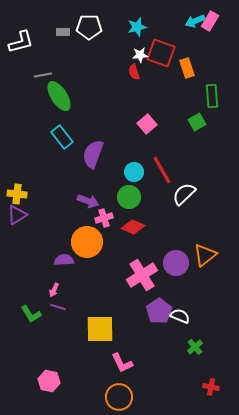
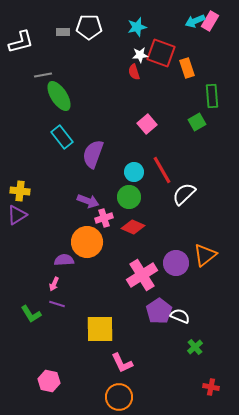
yellow cross at (17, 194): moved 3 px right, 3 px up
pink arrow at (54, 290): moved 6 px up
purple line at (58, 307): moved 1 px left, 3 px up
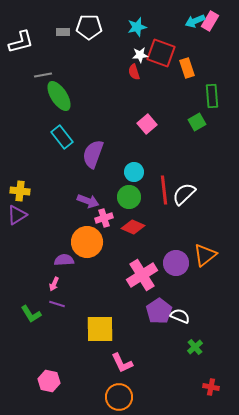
red line at (162, 170): moved 2 px right, 20 px down; rotated 24 degrees clockwise
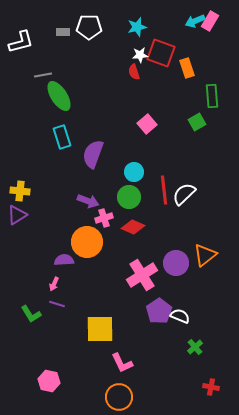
cyan rectangle at (62, 137): rotated 20 degrees clockwise
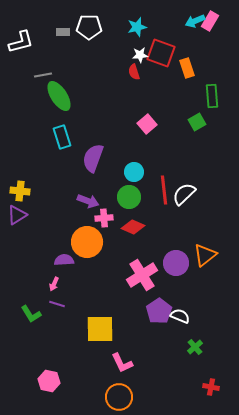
purple semicircle at (93, 154): moved 4 px down
pink cross at (104, 218): rotated 12 degrees clockwise
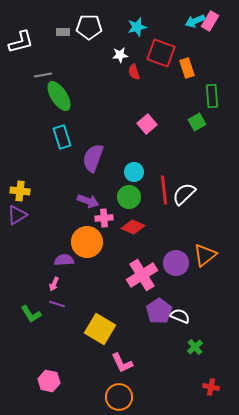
white star at (140, 55): moved 20 px left
yellow square at (100, 329): rotated 32 degrees clockwise
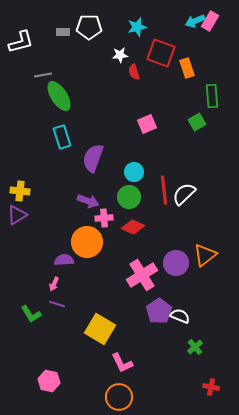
pink square at (147, 124): rotated 18 degrees clockwise
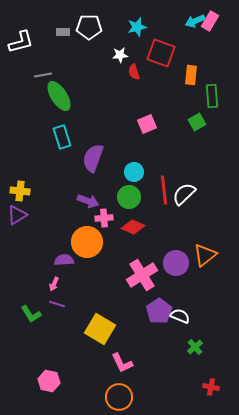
orange rectangle at (187, 68): moved 4 px right, 7 px down; rotated 24 degrees clockwise
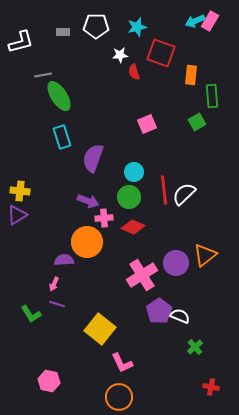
white pentagon at (89, 27): moved 7 px right, 1 px up
yellow square at (100, 329): rotated 8 degrees clockwise
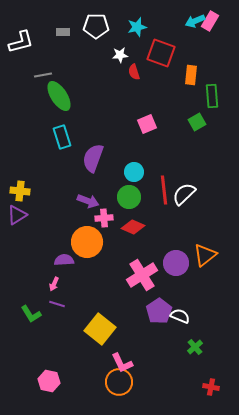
orange circle at (119, 397): moved 15 px up
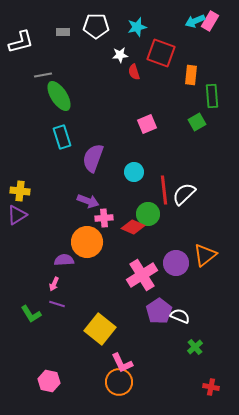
green circle at (129, 197): moved 19 px right, 17 px down
